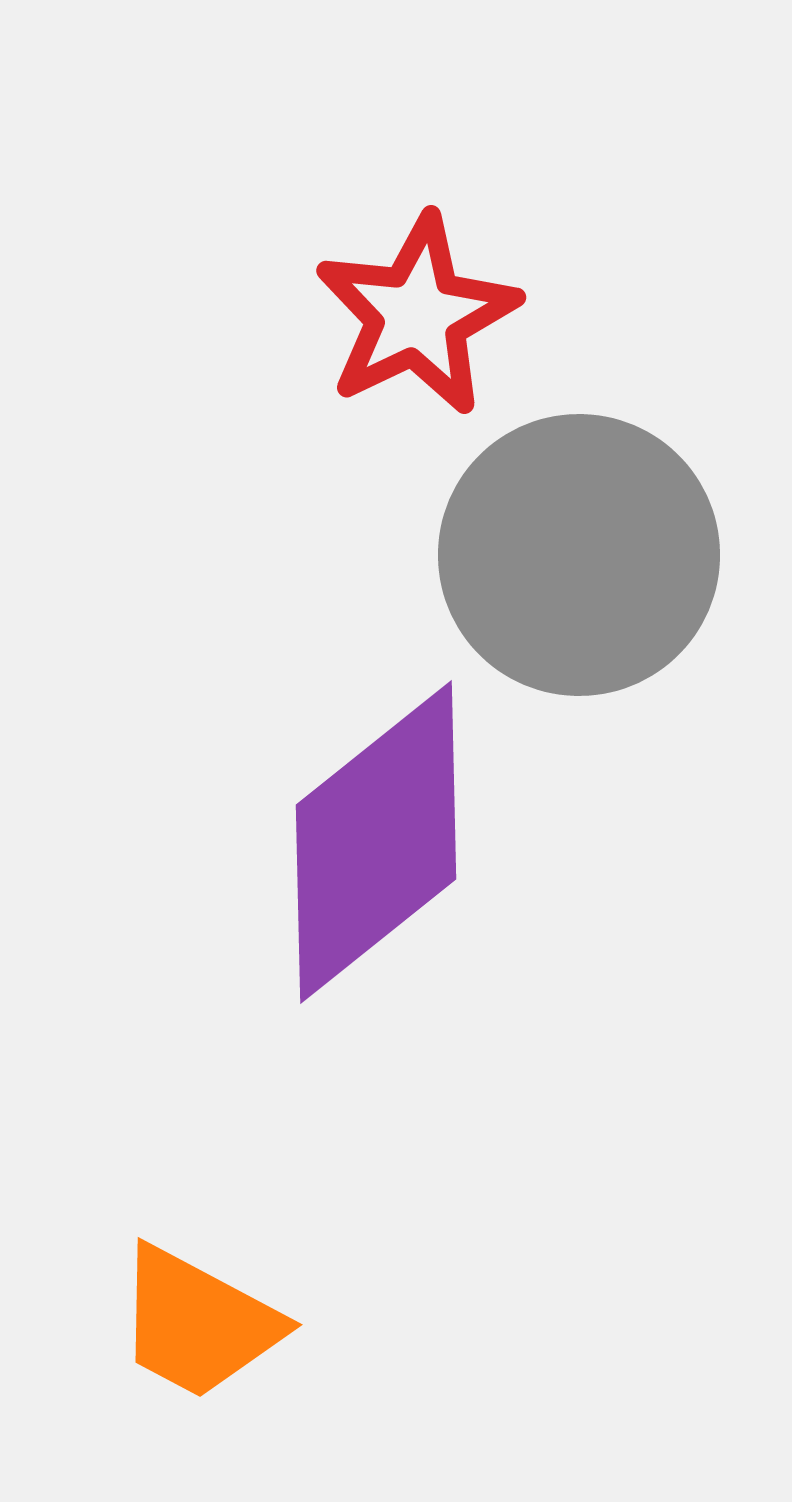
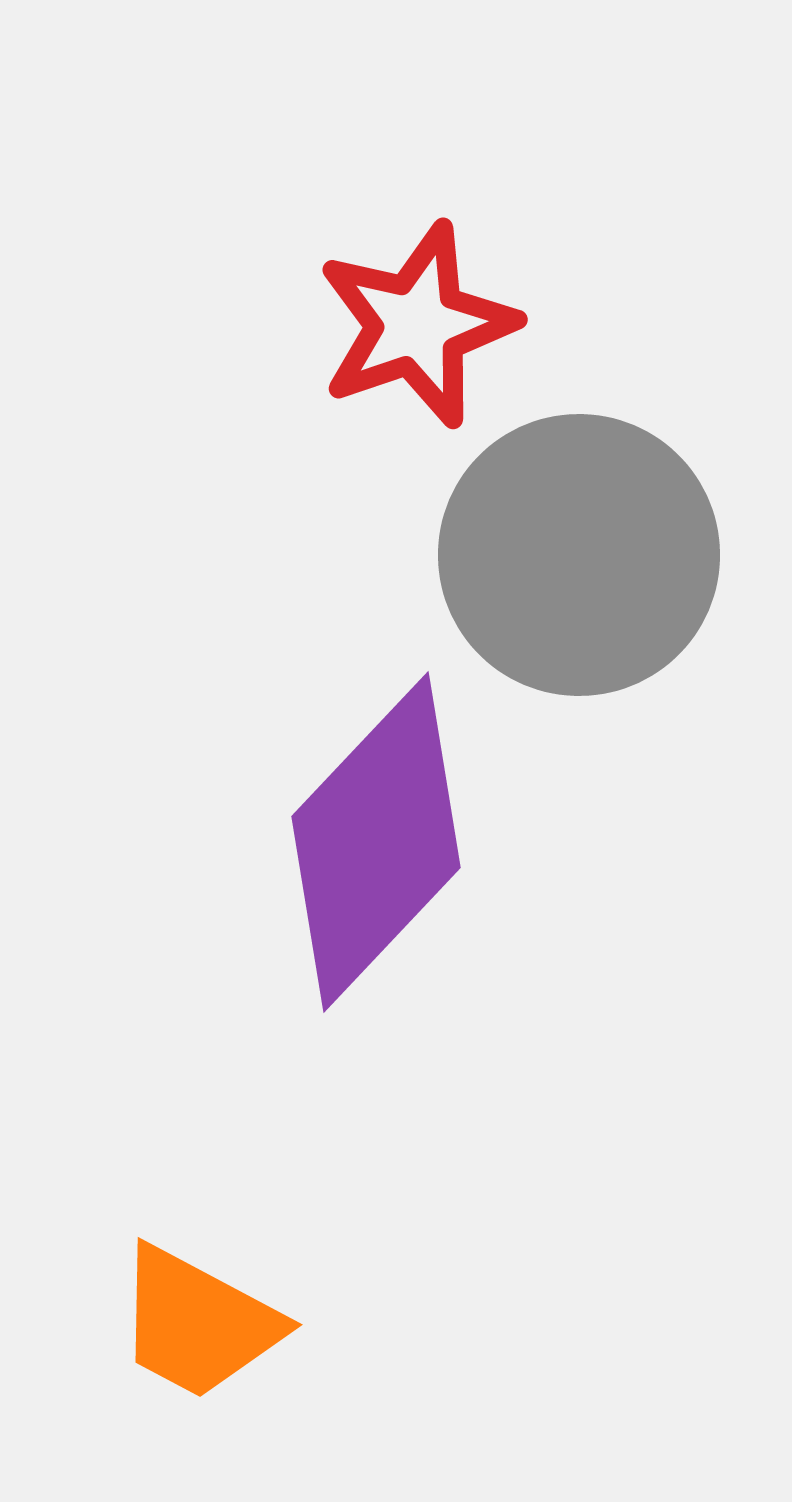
red star: moved 10 px down; rotated 7 degrees clockwise
purple diamond: rotated 8 degrees counterclockwise
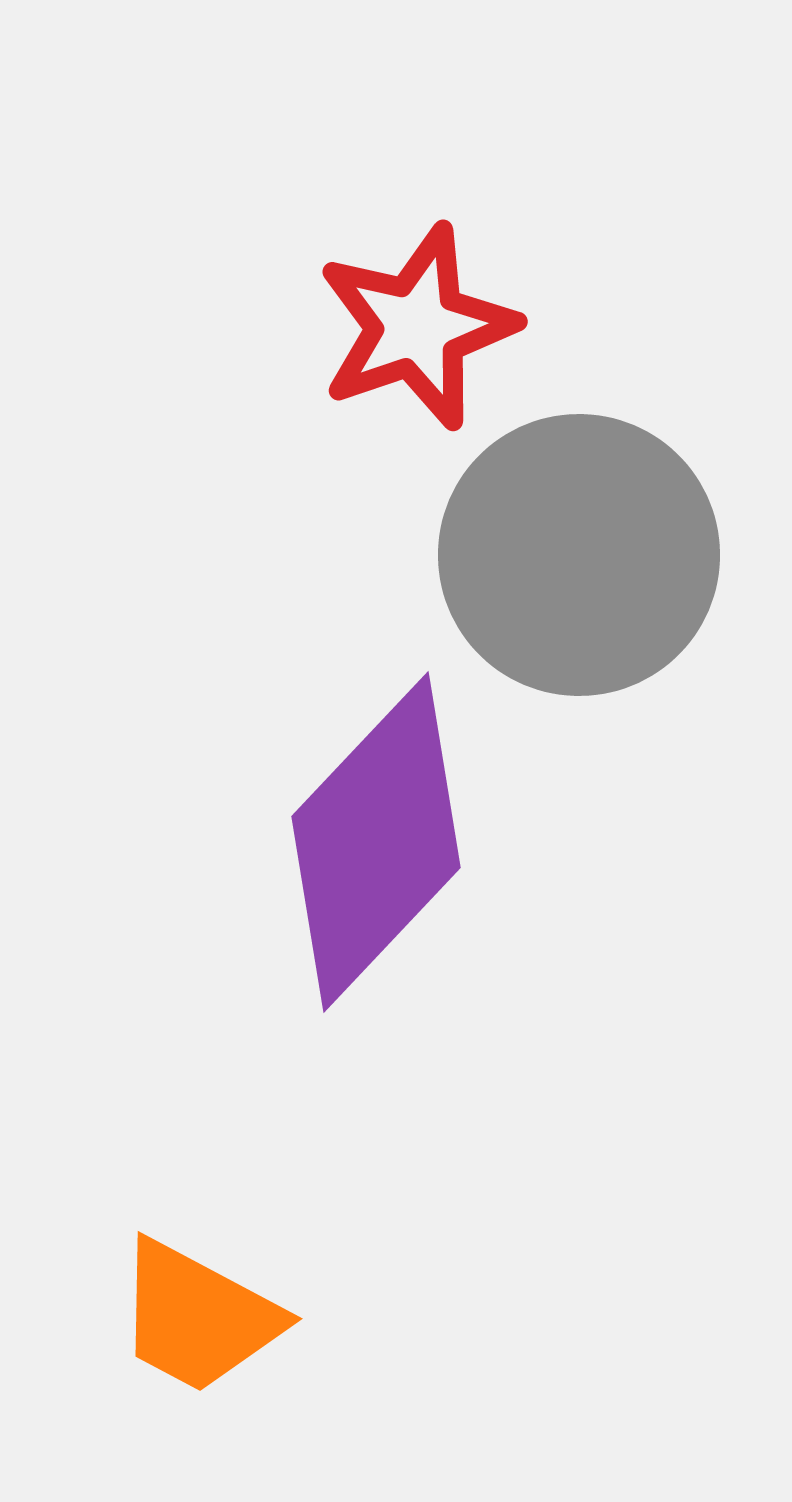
red star: moved 2 px down
orange trapezoid: moved 6 px up
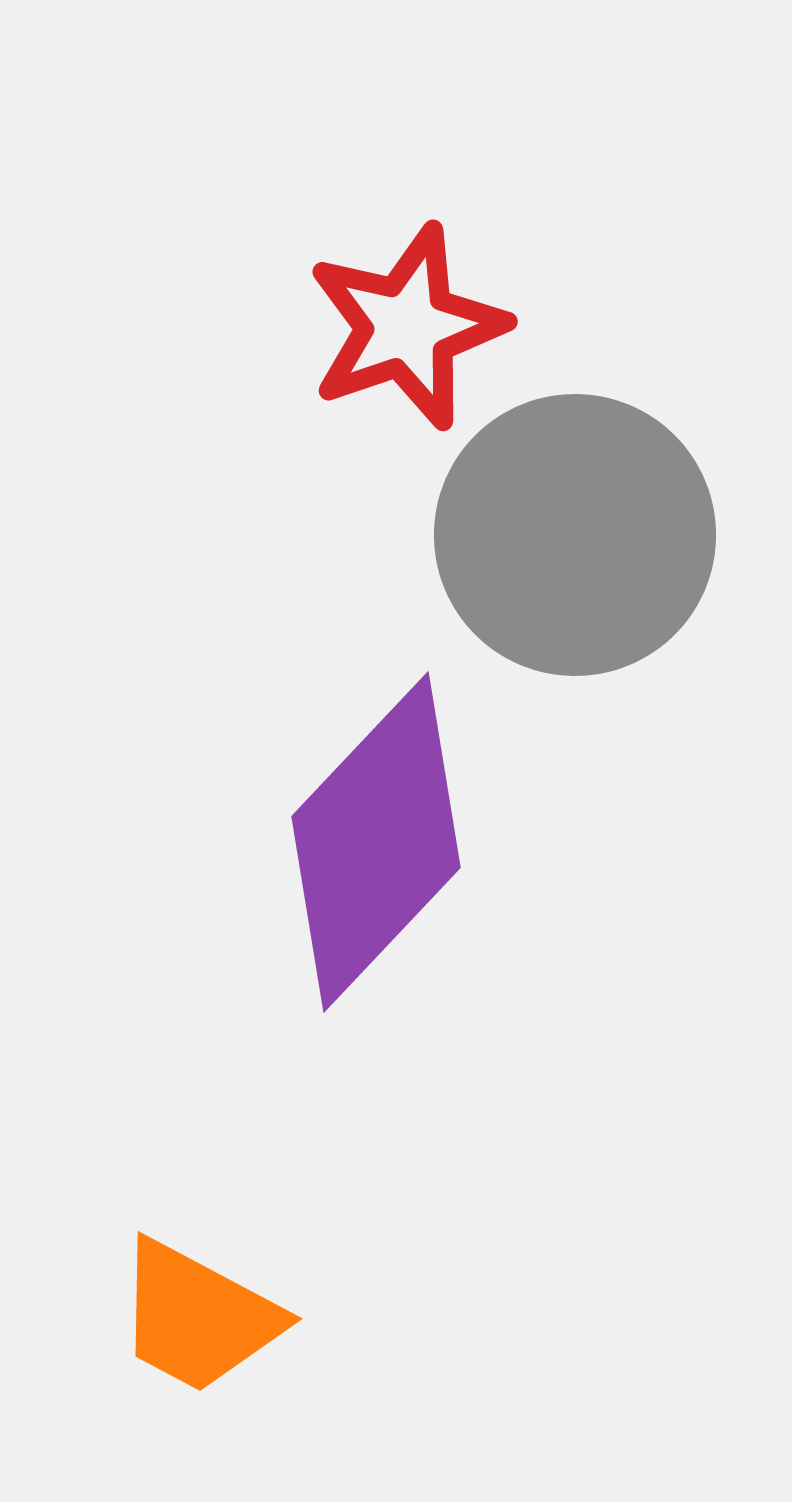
red star: moved 10 px left
gray circle: moved 4 px left, 20 px up
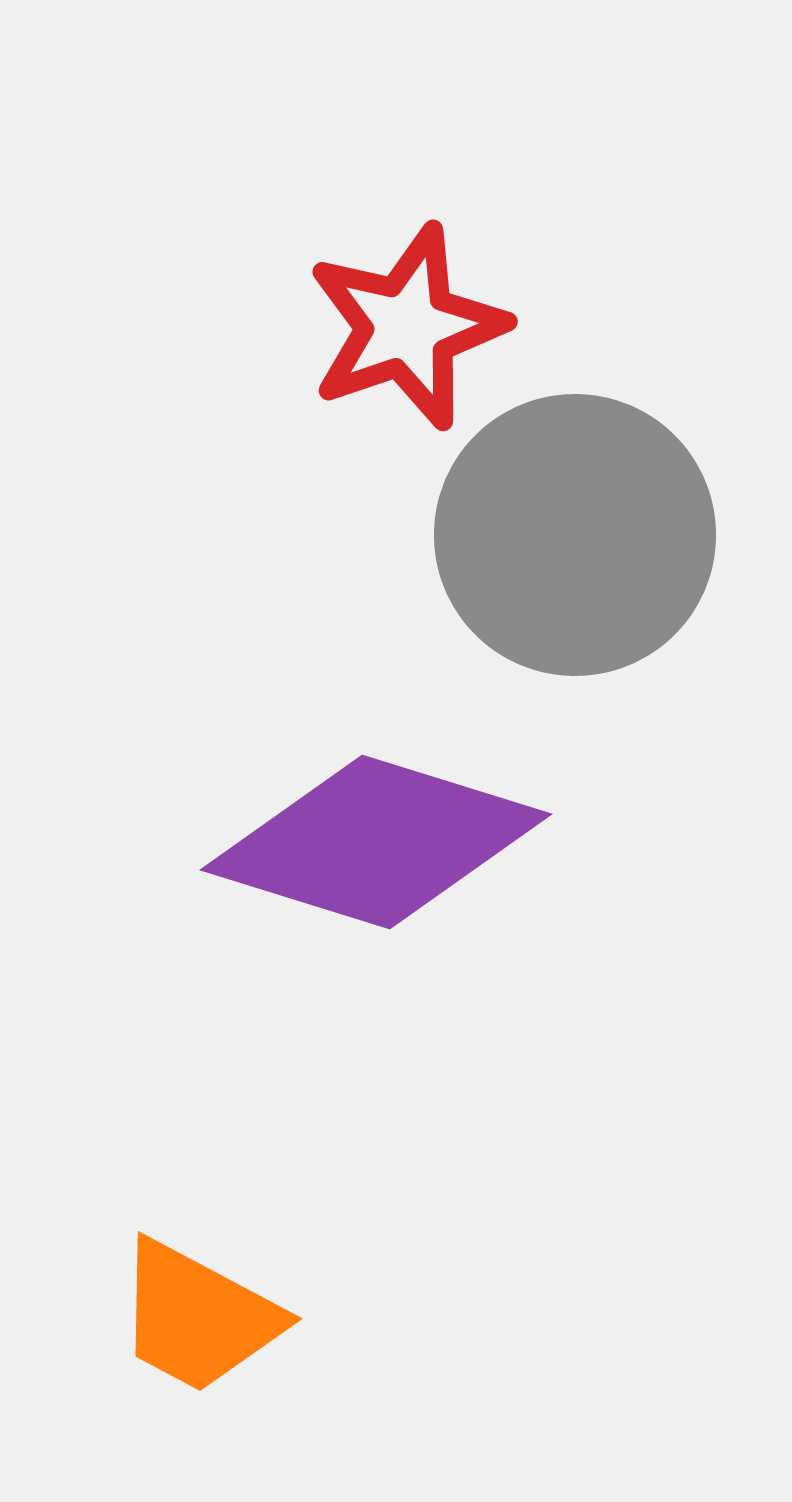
purple diamond: rotated 64 degrees clockwise
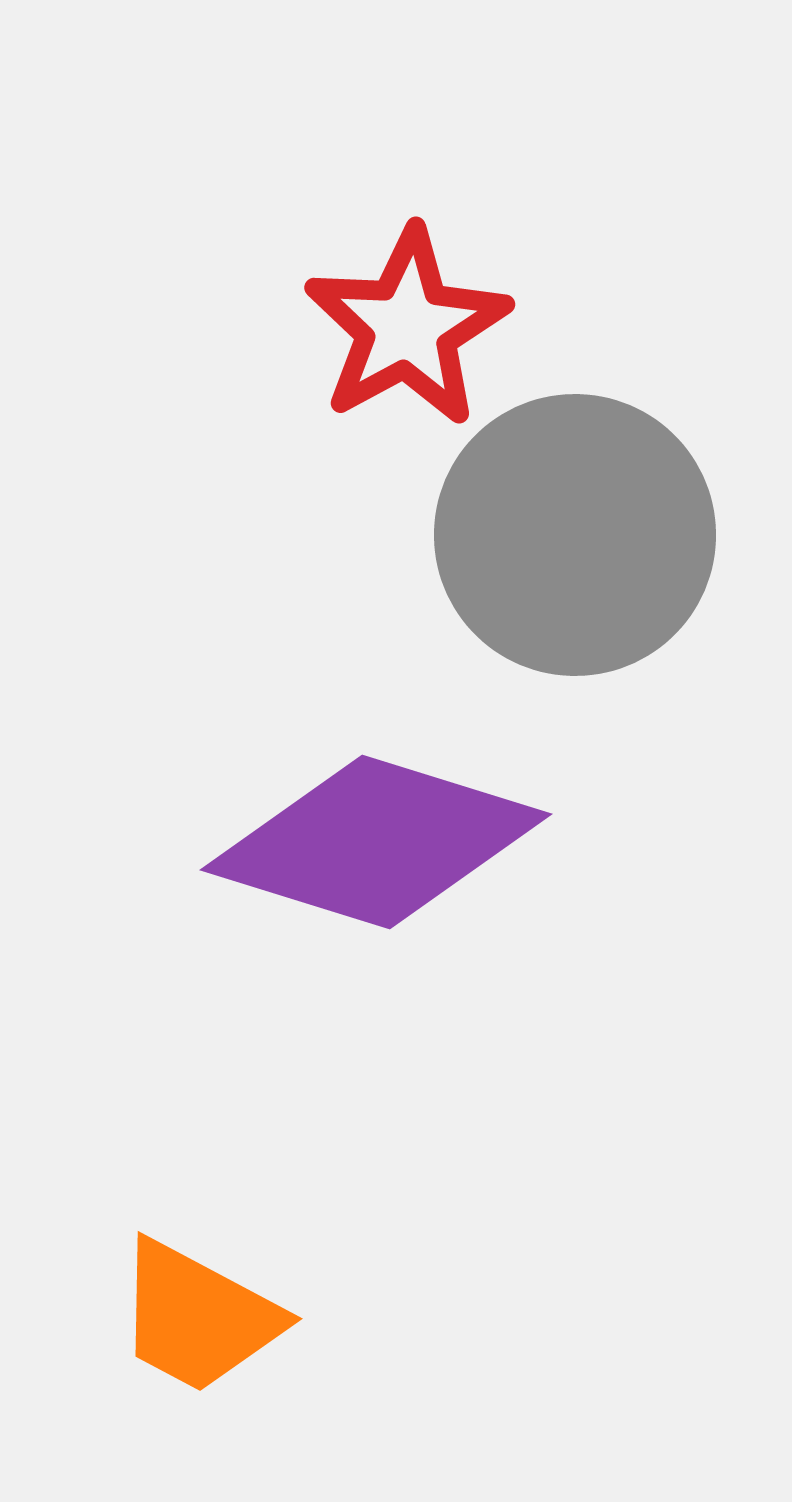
red star: rotated 10 degrees counterclockwise
